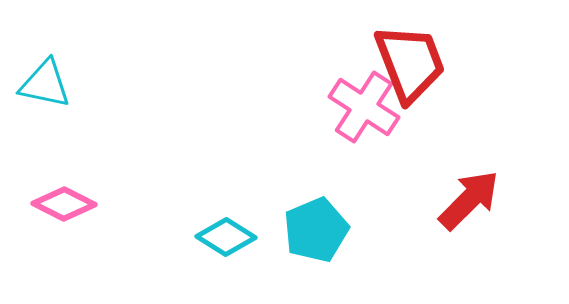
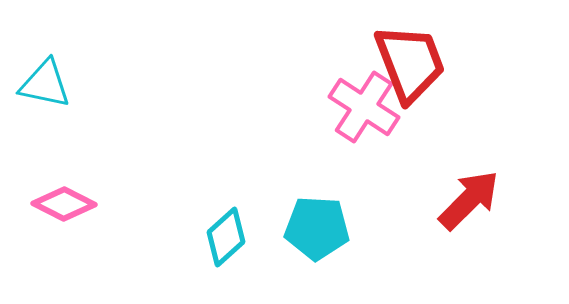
cyan pentagon: moved 1 px right, 2 px up; rotated 26 degrees clockwise
cyan diamond: rotated 74 degrees counterclockwise
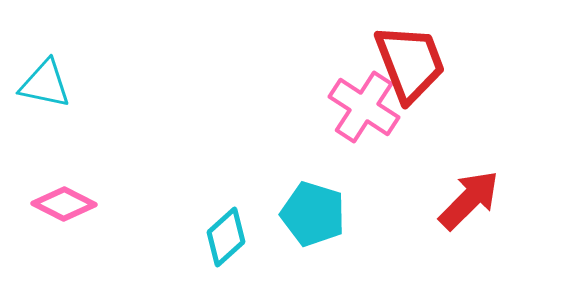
cyan pentagon: moved 4 px left, 14 px up; rotated 14 degrees clockwise
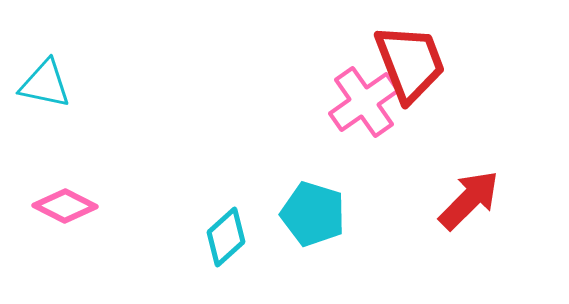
pink cross: moved 5 px up; rotated 22 degrees clockwise
pink diamond: moved 1 px right, 2 px down
